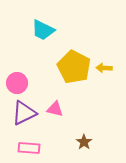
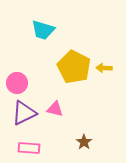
cyan trapezoid: rotated 10 degrees counterclockwise
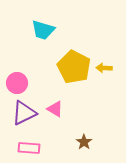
pink triangle: rotated 18 degrees clockwise
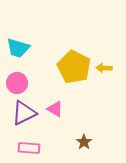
cyan trapezoid: moved 25 px left, 18 px down
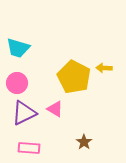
yellow pentagon: moved 10 px down
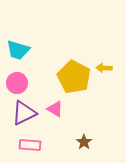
cyan trapezoid: moved 2 px down
pink rectangle: moved 1 px right, 3 px up
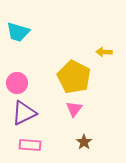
cyan trapezoid: moved 18 px up
yellow arrow: moved 16 px up
pink triangle: moved 19 px right; rotated 36 degrees clockwise
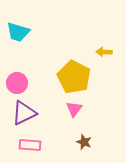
brown star: rotated 14 degrees counterclockwise
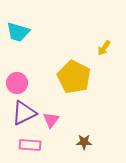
yellow arrow: moved 4 px up; rotated 56 degrees counterclockwise
pink triangle: moved 23 px left, 11 px down
brown star: rotated 21 degrees counterclockwise
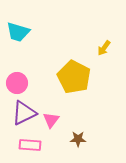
brown star: moved 6 px left, 3 px up
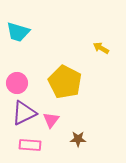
yellow arrow: moved 3 px left; rotated 84 degrees clockwise
yellow pentagon: moved 9 px left, 5 px down
